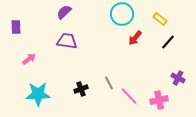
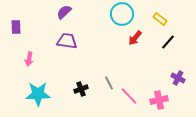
pink arrow: rotated 136 degrees clockwise
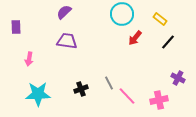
pink line: moved 2 px left
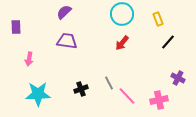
yellow rectangle: moved 2 px left; rotated 32 degrees clockwise
red arrow: moved 13 px left, 5 px down
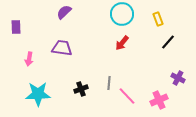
purple trapezoid: moved 5 px left, 7 px down
gray line: rotated 32 degrees clockwise
pink cross: rotated 12 degrees counterclockwise
